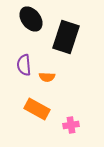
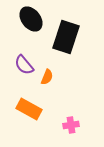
purple semicircle: rotated 35 degrees counterclockwise
orange semicircle: rotated 70 degrees counterclockwise
orange rectangle: moved 8 px left
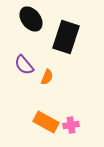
orange rectangle: moved 17 px right, 13 px down
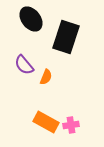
orange semicircle: moved 1 px left
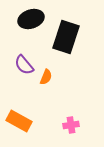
black ellipse: rotated 70 degrees counterclockwise
orange rectangle: moved 27 px left, 1 px up
